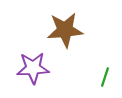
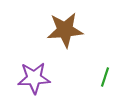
purple star: moved 1 px right, 10 px down
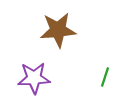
brown star: moved 7 px left
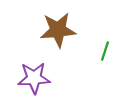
green line: moved 26 px up
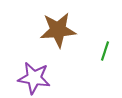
purple star: rotated 12 degrees clockwise
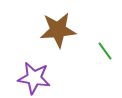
green line: rotated 54 degrees counterclockwise
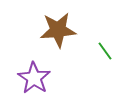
purple star: rotated 24 degrees clockwise
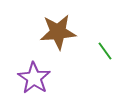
brown star: moved 2 px down
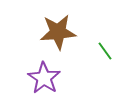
purple star: moved 10 px right
